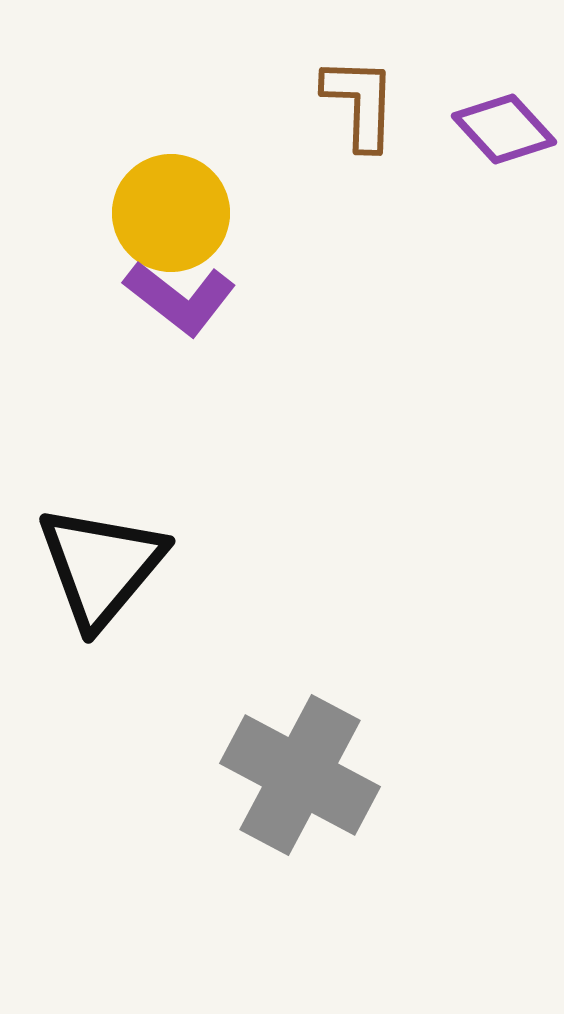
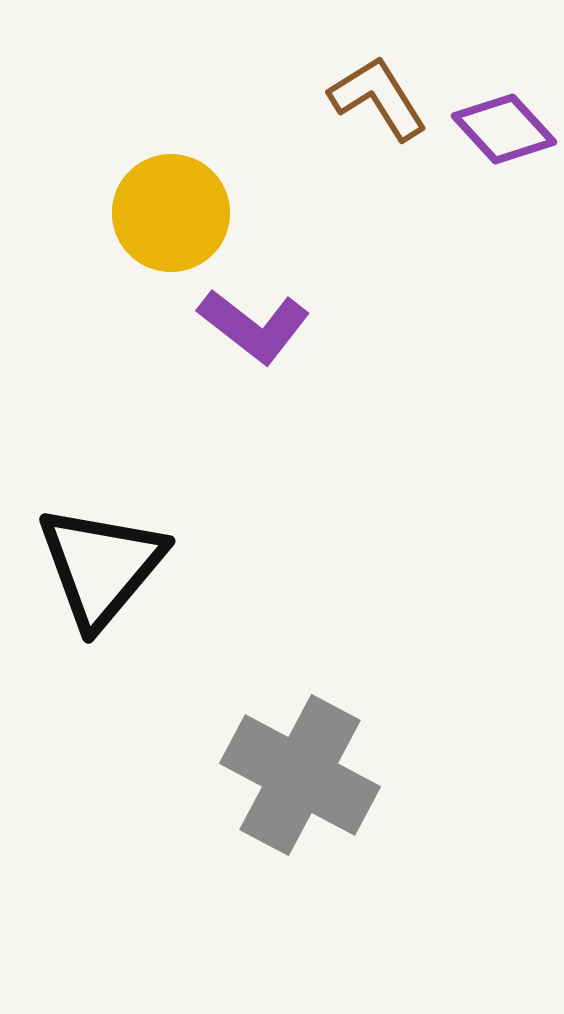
brown L-shape: moved 18 px right, 5 px up; rotated 34 degrees counterclockwise
purple L-shape: moved 74 px right, 28 px down
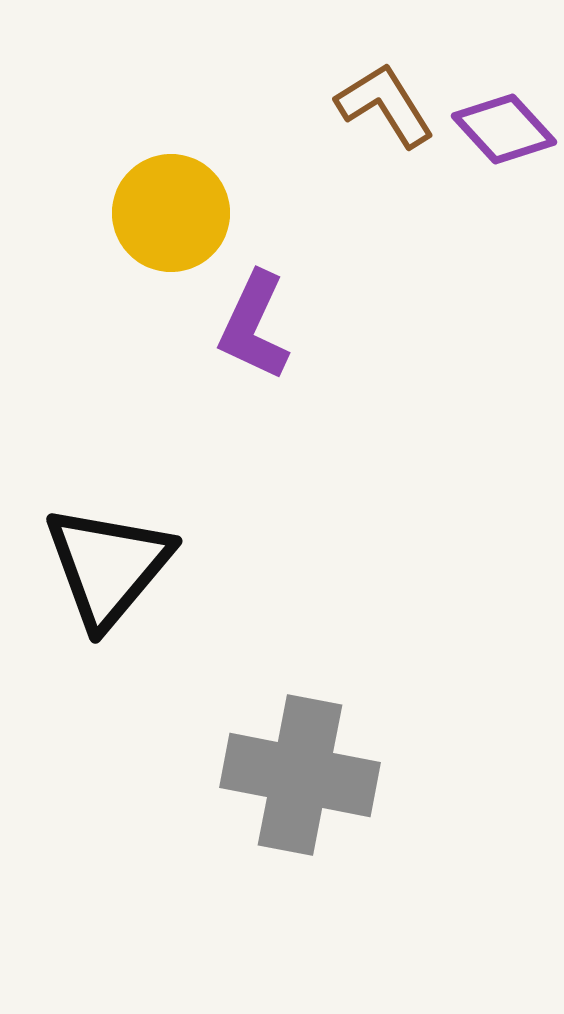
brown L-shape: moved 7 px right, 7 px down
purple L-shape: rotated 77 degrees clockwise
black triangle: moved 7 px right
gray cross: rotated 17 degrees counterclockwise
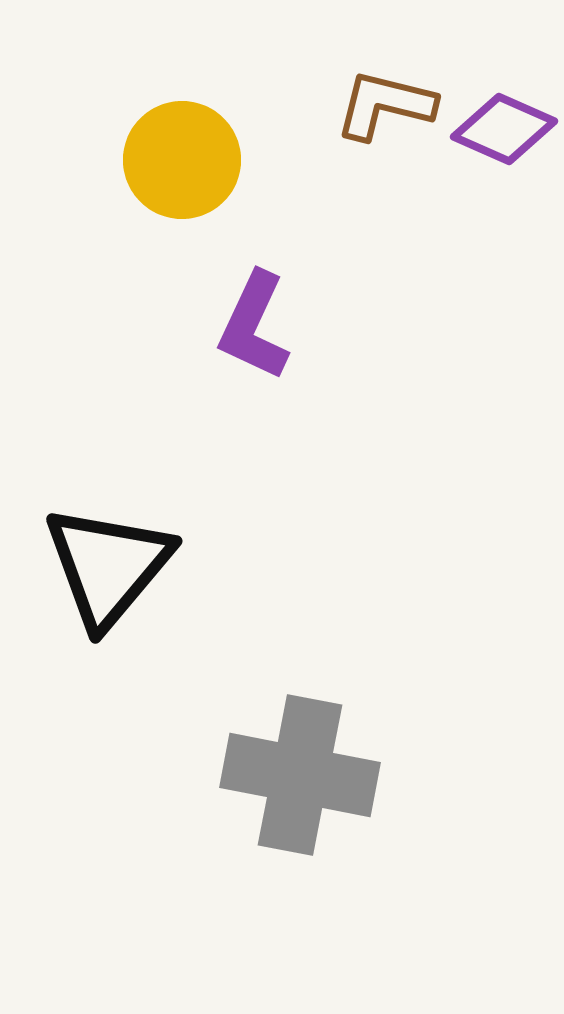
brown L-shape: rotated 44 degrees counterclockwise
purple diamond: rotated 24 degrees counterclockwise
yellow circle: moved 11 px right, 53 px up
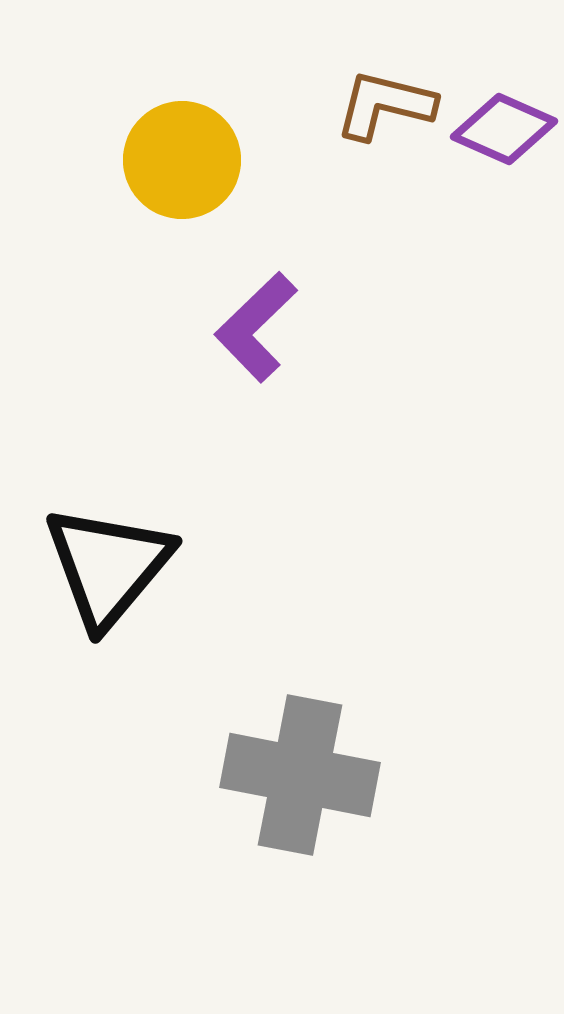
purple L-shape: moved 2 px right, 1 px down; rotated 21 degrees clockwise
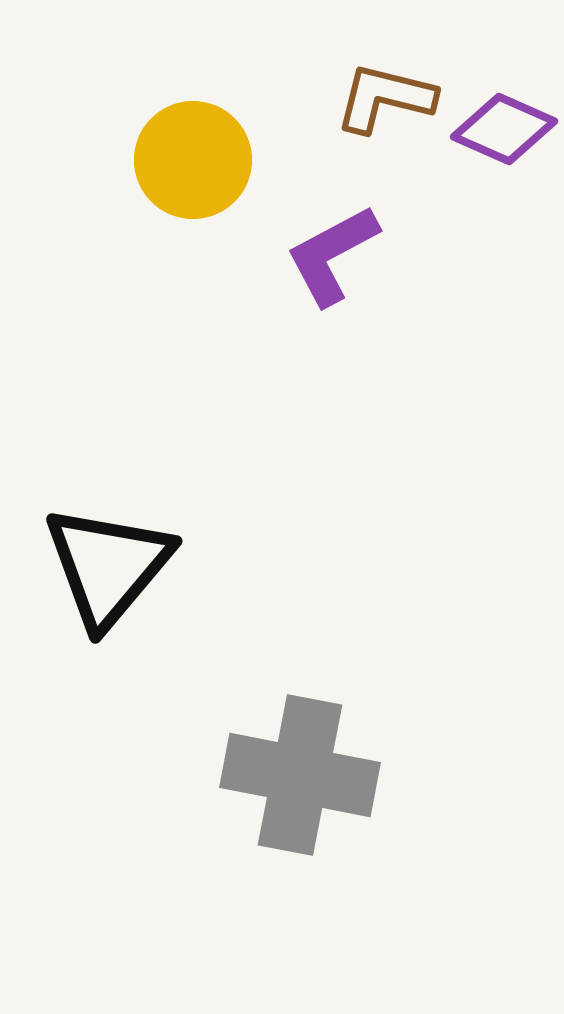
brown L-shape: moved 7 px up
yellow circle: moved 11 px right
purple L-shape: moved 76 px right, 72 px up; rotated 16 degrees clockwise
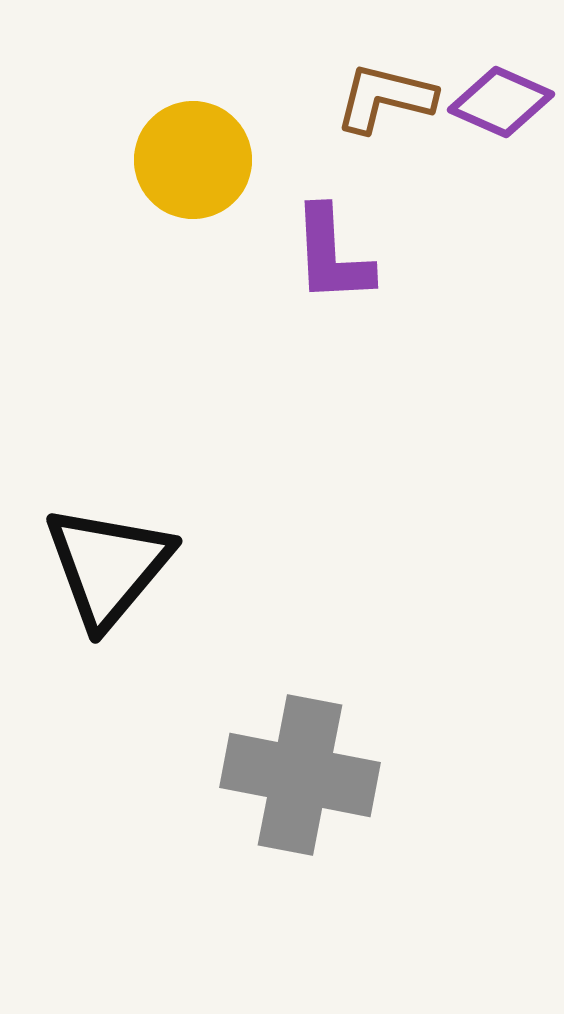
purple diamond: moved 3 px left, 27 px up
purple L-shape: rotated 65 degrees counterclockwise
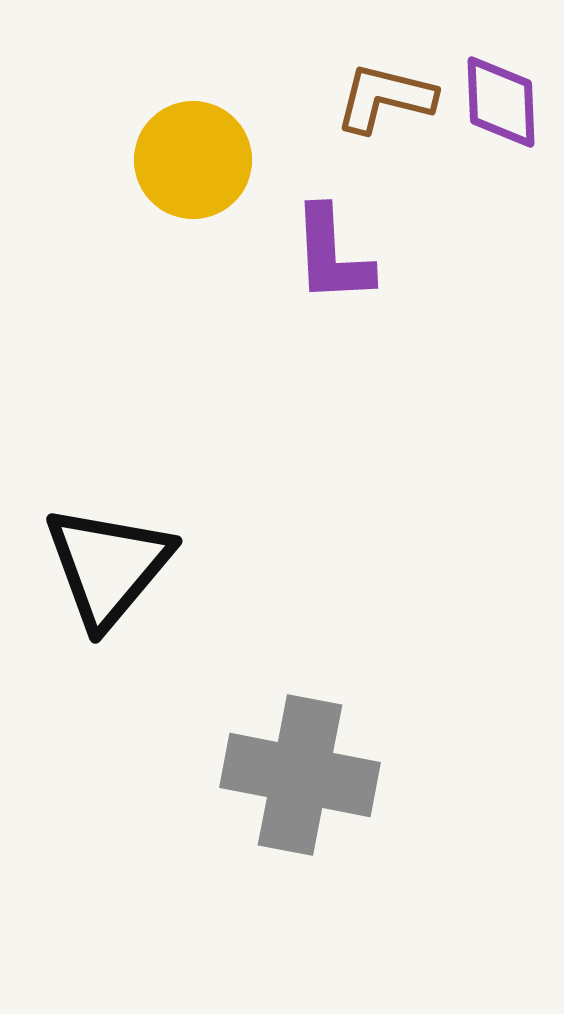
purple diamond: rotated 64 degrees clockwise
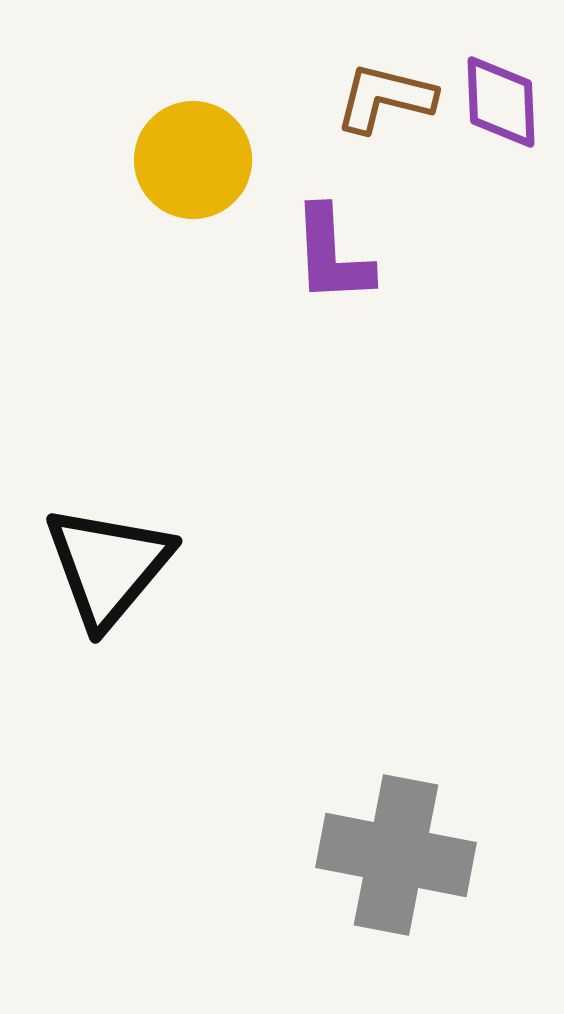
gray cross: moved 96 px right, 80 px down
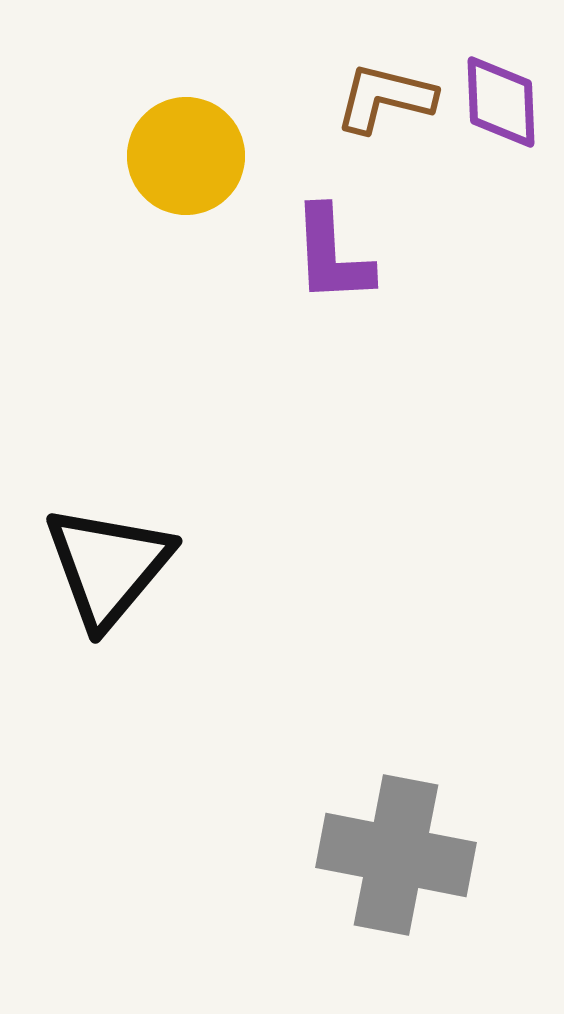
yellow circle: moved 7 px left, 4 px up
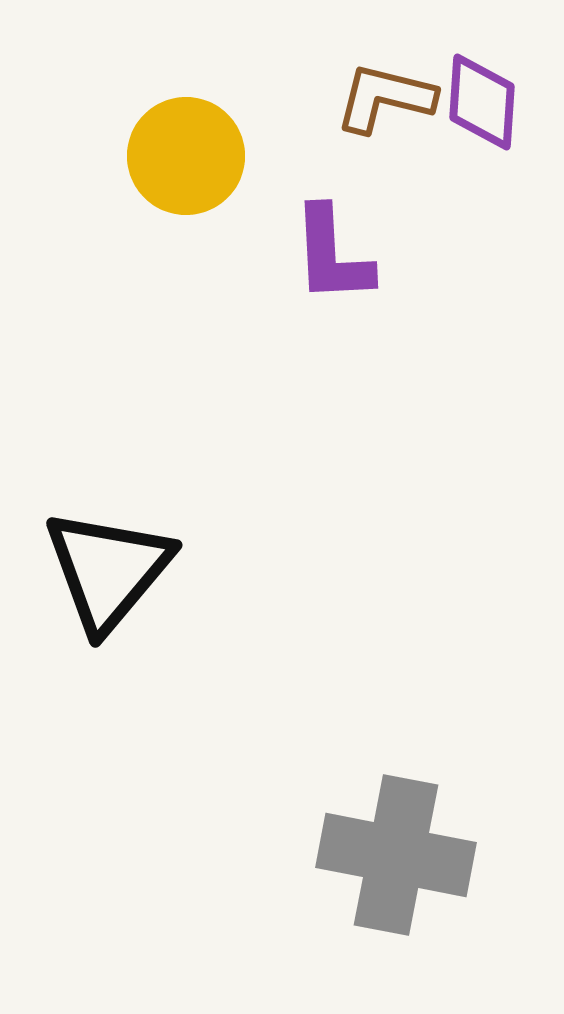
purple diamond: moved 19 px left; rotated 6 degrees clockwise
black triangle: moved 4 px down
